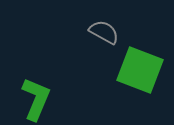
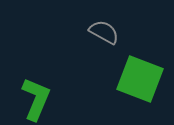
green square: moved 9 px down
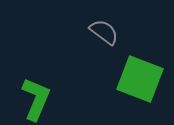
gray semicircle: rotated 8 degrees clockwise
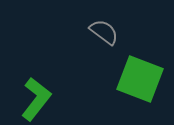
green L-shape: rotated 15 degrees clockwise
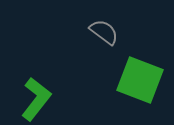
green square: moved 1 px down
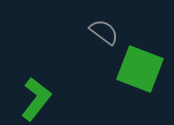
green square: moved 11 px up
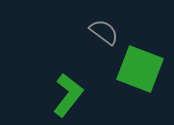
green L-shape: moved 32 px right, 4 px up
